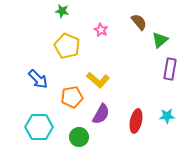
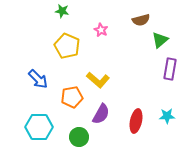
brown semicircle: moved 2 px right, 2 px up; rotated 114 degrees clockwise
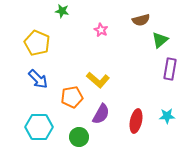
yellow pentagon: moved 30 px left, 3 px up
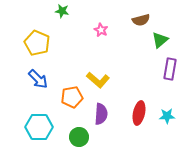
purple semicircle: rotated 25 degrees counterclockwise
red ellipse: moved 3 px right, 8 px up
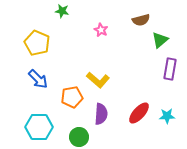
red ellipse: rotated 30 degrees clockwise
